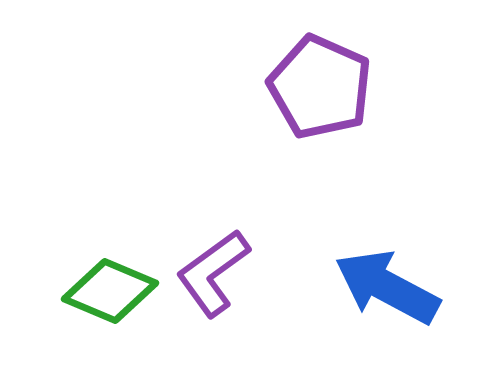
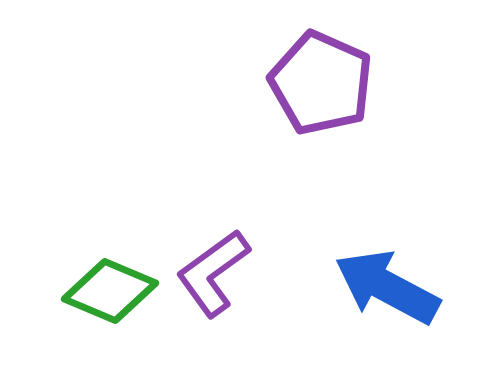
purple pentagon: moved 1 px right, 4 px up
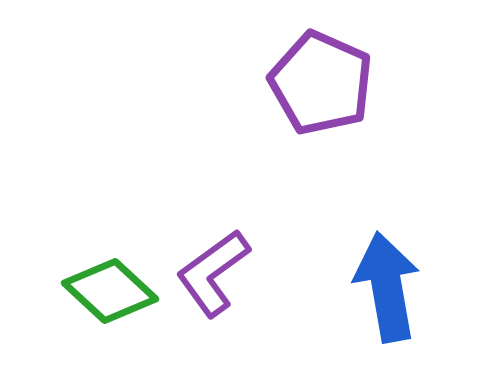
blue arrow: rotated 52 degrees clockwise
green diamond: rotated 20 degrees clockwise
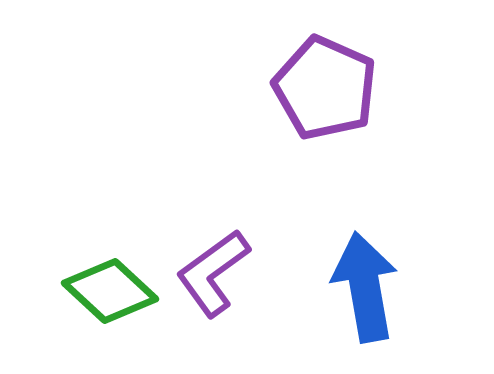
purple pentagon: moved 4 px right, 5 px down
blue arrow: moved 22 px left
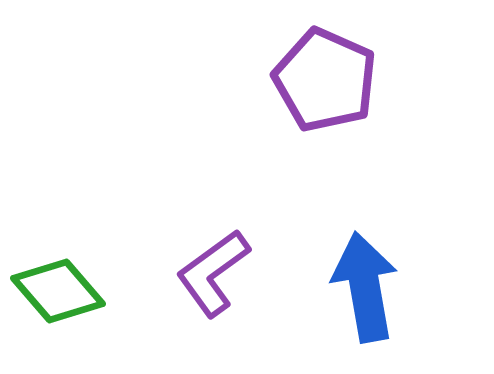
purple pentagon: moved 8 px up
green diamond: moved 52 px left; rotated 6 degrees clockwise
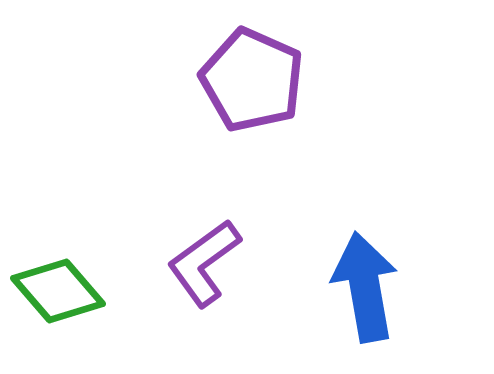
purple pentagon: moved 73 px left
purple L-shape: moved 9 px left, 10 px up
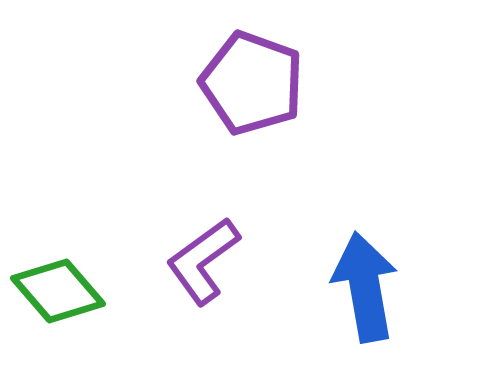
purple pentagon: moved 3 px down; rotated 4 degrees counterclockwise
purple L-shape: moved 1 px left, 2 px up
